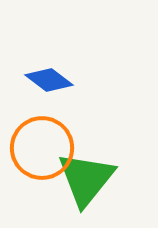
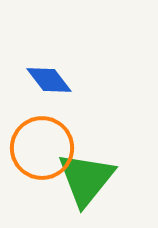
blue diamond: rotated 15 degrees clockwise
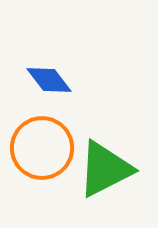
green triangle: moved 19 px right, 10 px up; rotated 24 degrees clockwise
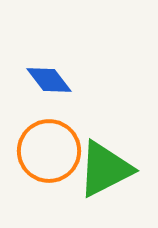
orange circle: moved 7 px right, 3 px down
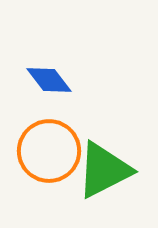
green triangle: moved 1 px left, 1 px down
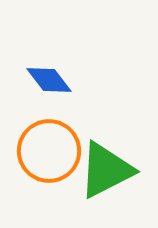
green triangle: moved 2 px right
